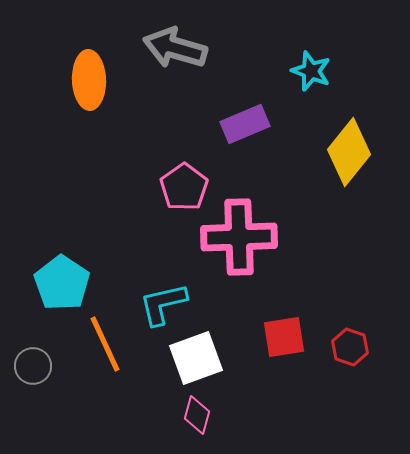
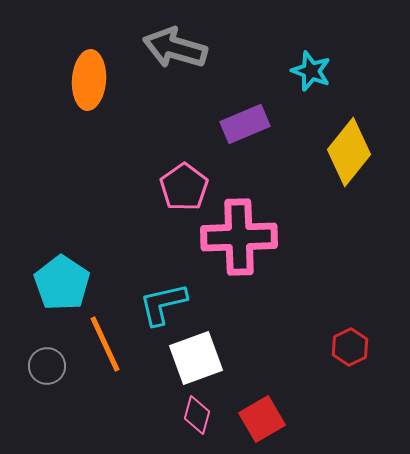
orange ellipse: rotated 6 degrees clockwise
red square: moved 22 px left, 82 px down; rotated 21 degrees counterclockwise
red hexagon: rotated 15 degrees clockwise
gray circle: moved 14 px right
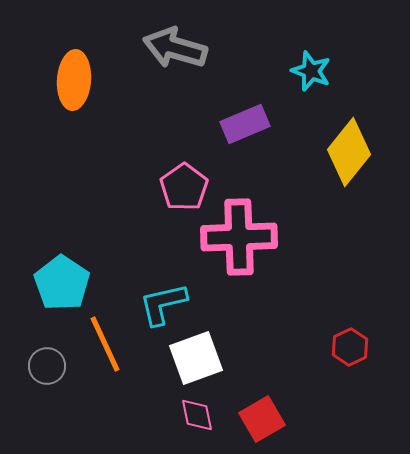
orange ellipse: moved 15 px left
pink diamond: rotated 27 degrees counterclockwise
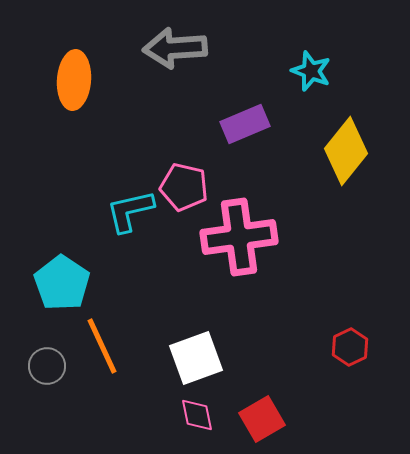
gray arrow: rotated 20 degrees counterclockwise
yellow diamond: moved 3 px left, 1 px up
pink pentagon: rotated 24 degrees counterclockwise
pink cross: rotated 6 degrees counterclockwise
cyan L-shape: moved 33 px left, 93 px up
orange line: moved 3 px left, 2 px down
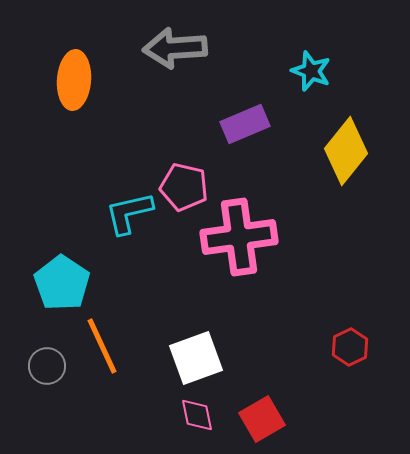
cyan L-shape: moved 1 px left, 2 px down
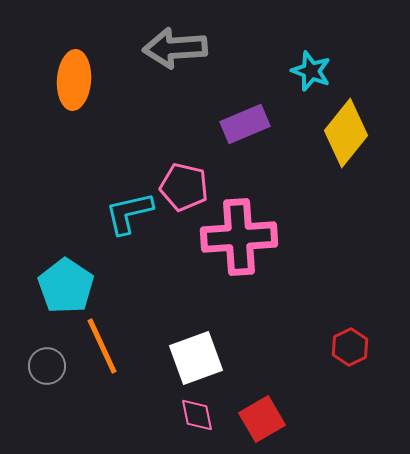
yellow diamond: moved 18 px up
pink cross: rotated 4 degrees clockwise
cyan pentagon: moved 4 px right, 3 px down
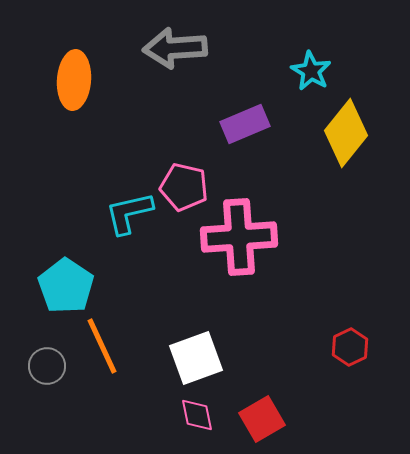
cyan star: rotated 9 degrees clockwise
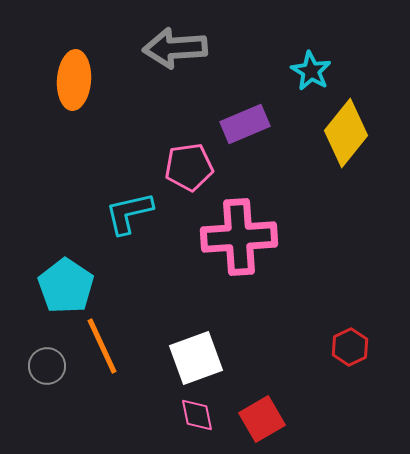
pink pentagon: moved 5 px right, 20 px up; rotated 21 degrees counterclockwise
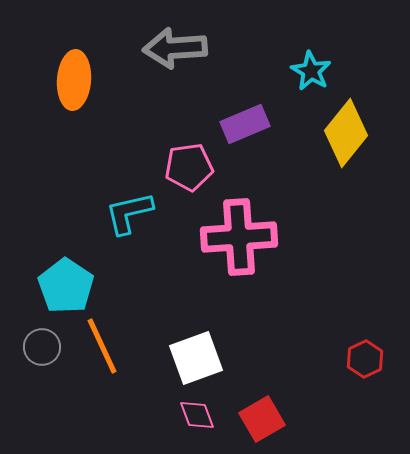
red hexagon: moved 15 px right, 12 px down
gray circle: moved 5 px left, 19 px up
pink diamond: rotated 9 degrees counterclockwise
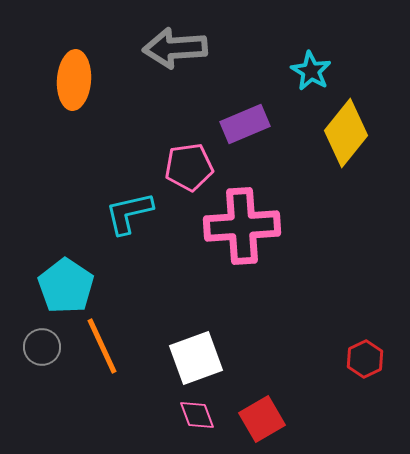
pink cross: moved 3 px right, 11 px up
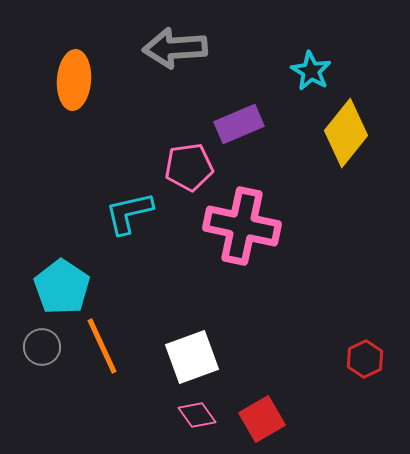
purple rectangle: moved 6 px left
pink cross: rotated 16 degrees clockwise
cyan pentagon: moved 4 px left, 1 px down
white square: moved 4 px left, 1 px up
pink diamond: rotated 15 degrees counterclockwise
